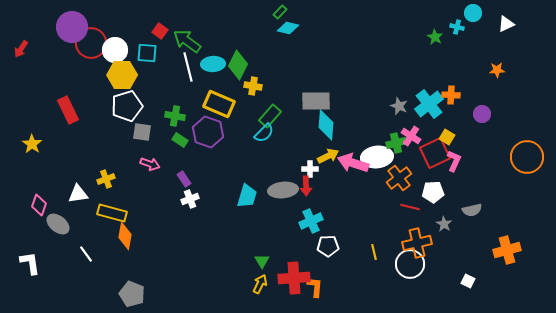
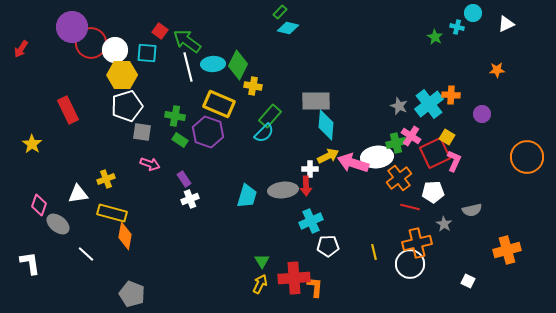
white line at (86, 254): rotated 12 degrees counterclockwise
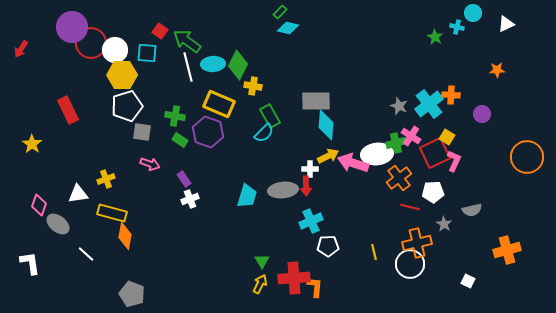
green rectangle at (270, 116): rotated 70 degrees counterclockwise
white ellipse at (377, 157): moved 3 px up
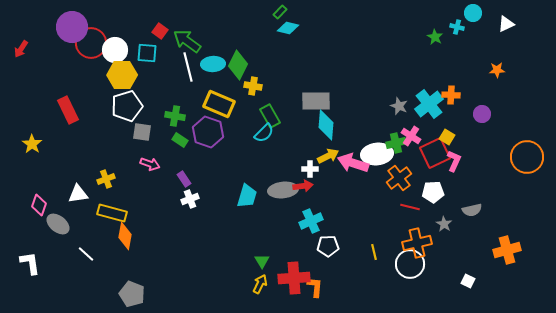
red arrow at (306, 186): moved 3 px left; rotated 96 degrees counterclockwise
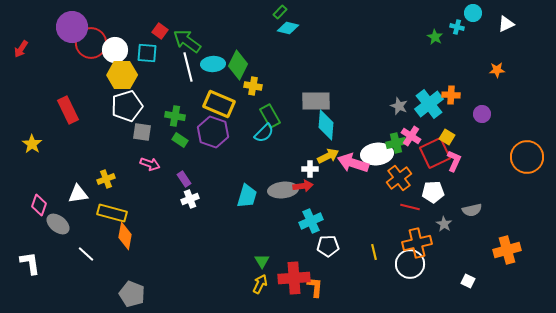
purple hexagon at (208, 132): moved 5 px right
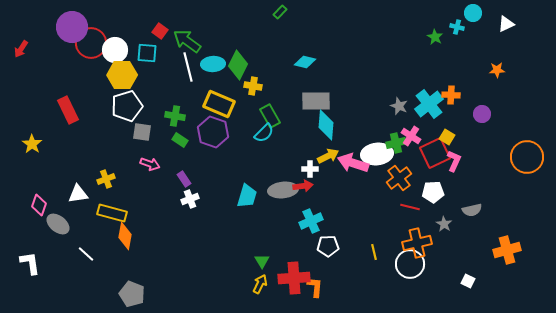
cyan diamond at (288, 28): moved 17 px right, 34 px down
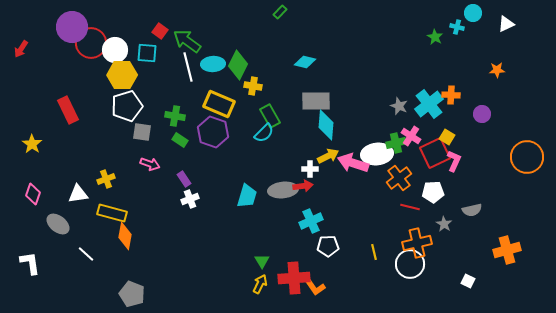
pink diamond at (39, 205): moved 6 px left, 11 px up
orange L-shape at (315, 287): rotated 140 degrees clockwise
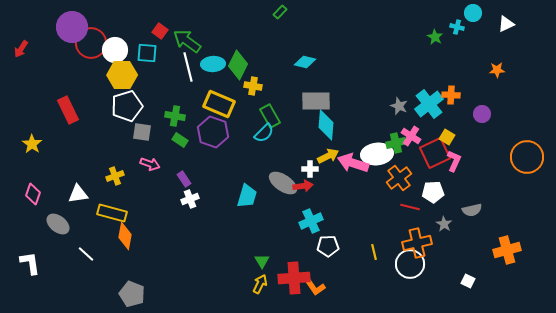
yellow cross at (106, 179): moved 9 px right, 3 px up
gray ellipse at (283, 190): moved 7 px up; rotated 40 degrees clockwise
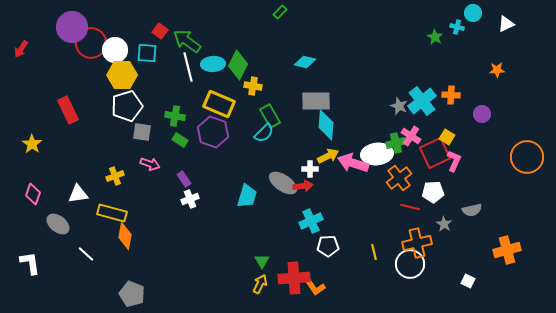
cyan cross at (429, 104): moved 7 px left, 3 px up
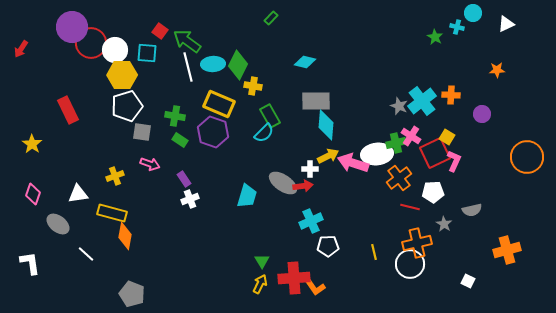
green rectangle at (280, 12): moved 9 px left, 6 px down
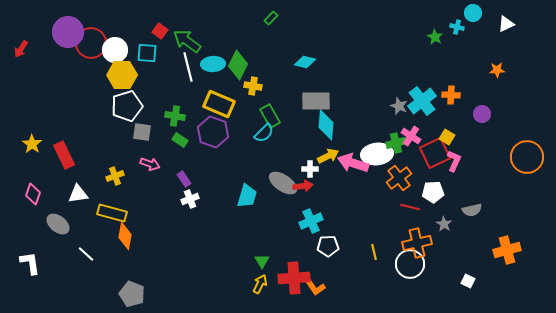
purple circle at (72, 27): moved 4 px left, 5 px down
red rectangle at (68, 110): moved 4 px left, 45 px down
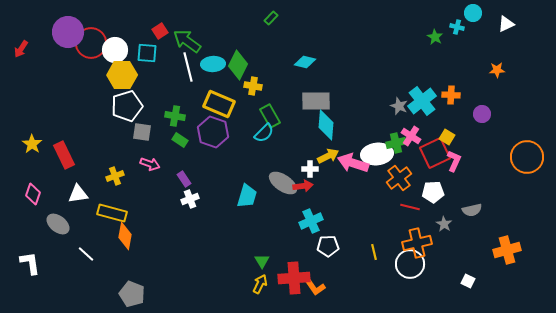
red square at (160, 31): rotated 21 degrees clockwise
